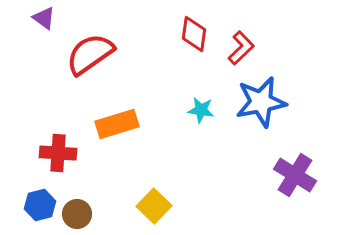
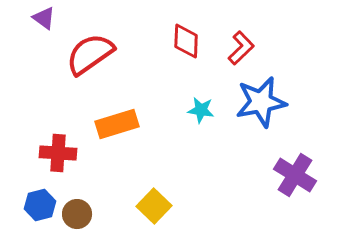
red diamond: moved 8 px left, 7 px down; rotated 6 degrees counterclockwise
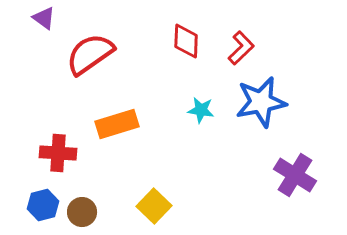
blue hexagon: moved 3 px right
brown circle: moved 5 px right, 2 px up
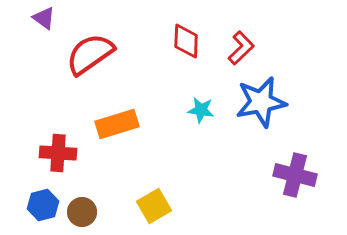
purple cross: rotated 18 degrees counterclockwise
yellow square: rotated 16 degrees clockwise
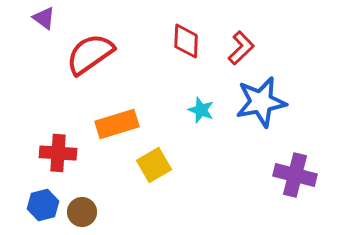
cyan star: rotated 12 degrees clockwise
yellow square: moved 41 px up
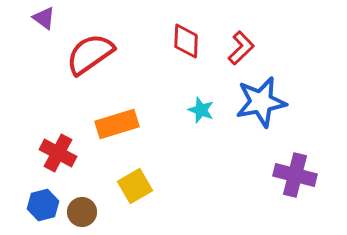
red cross: rotated 24 degrees clockwise
yellow square: moved 19 px left, 21 px down
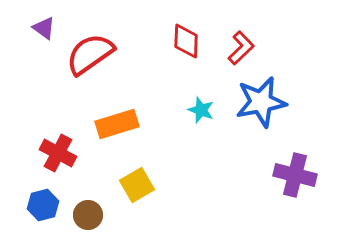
purple triangle: moved 10 px down
yellow square: moved 2 px right, 1 px up
brown circle: moved 6 px right, 3 px down
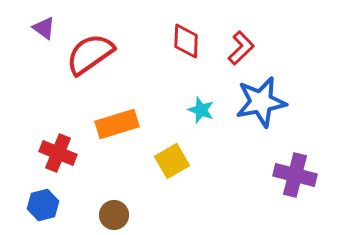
red cross: rotated 6 degrees counterclockwise
yellow square: moved 35 px right, 24 px up
brown circle: moved 26 px right
